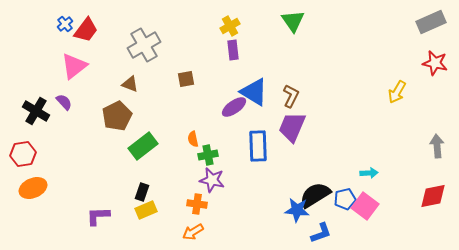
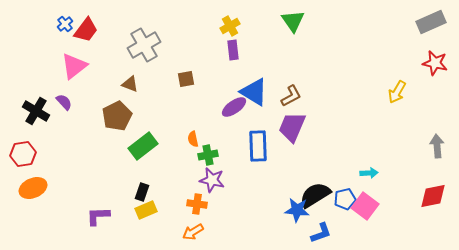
brown L-shape: rotated 35 degrees clockwise
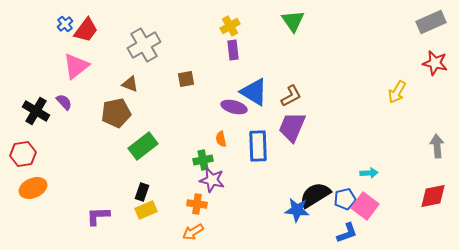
pink triangle: moved 2 px right
purple ellipse: rotated 50 degrees clockwise
brown pentagon: moved 1 px left, 3 px up; rotated 16 degrees clockwise
orange semicircle: moved 28 px right
green cross: moved 5 px left, 5 px down
blue L-shape: moved 26 px right
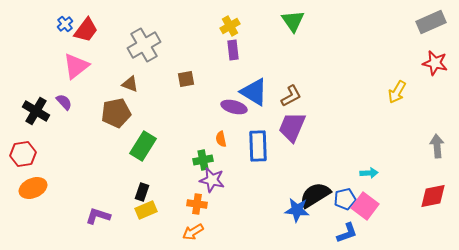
green rectangle: rotated 20 degrees counterclockwise
purple L-shape: rotated 20 degrees clockwise
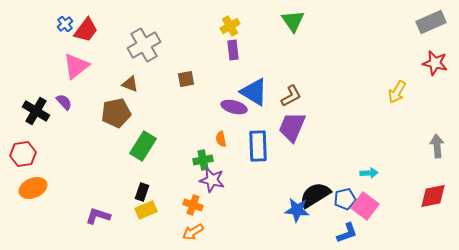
orange cross: moved 4 px left, 1 px down; rotated 12 degrees clockwise
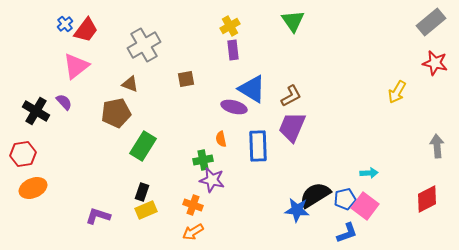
gray rectangle: rotated 16 degrees counterclockwise
blue triangle: moved 2 px left, 3 px up
red diamond: moved 6 px left, 3 px down; rotated 16 degrees counterclockwise
